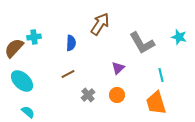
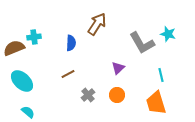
brown arrow: moved 3 px left
cyan star: moved 11 px left, 3 px up
brown semicircle: rotated 25 degrees clockwise
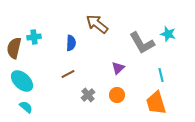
brown arrow: rotated 85 degrees counterclockwise
brown semicircle: rotated 55 degrees counterclockwise
cyan semicircle: moved 2 px left, 5 px up
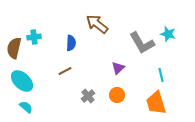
brown line: moved 3 px left, 3 px up
gray cross: moved 1 px down
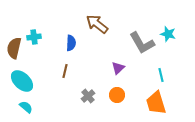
brown line: rotated 48 degrees counterclockwise
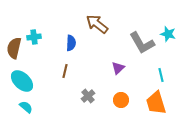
orange circle: moved 4 px right, 5 px down
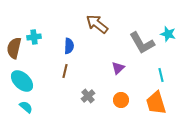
blue semicircle: moved 2 px left, 3 px down
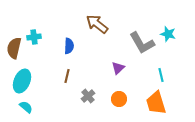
brown line: moved 2 px right, 5 px down
cyan ellipse: rotated 70 degrees clockwise
orange circle: moved 2 px left, 1 px up
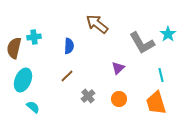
cyan star: rotated 21 degrees clockwise
brown line: rotated 32 degrees clockwise
cyan ellipse: moved 1 px right, 1 px up
cyan semicircle: moved 7 px right
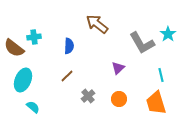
brown semicircle: rotated 65 degrees counterclockwise
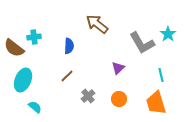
cyan semicircle: moved 2 px right
